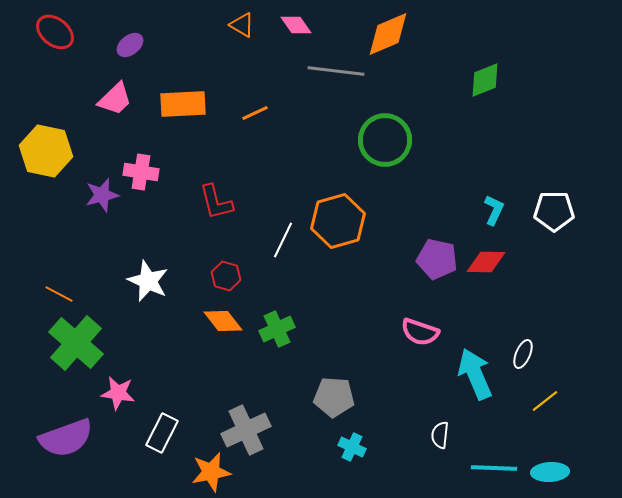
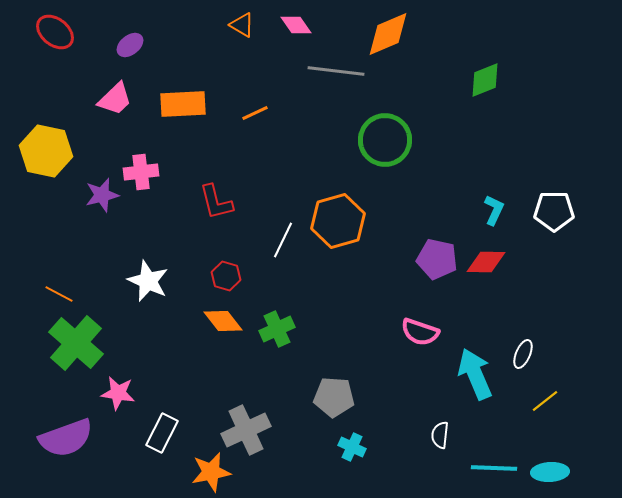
pink cross at (141, 172): rotated 16 degrees counterclockwise
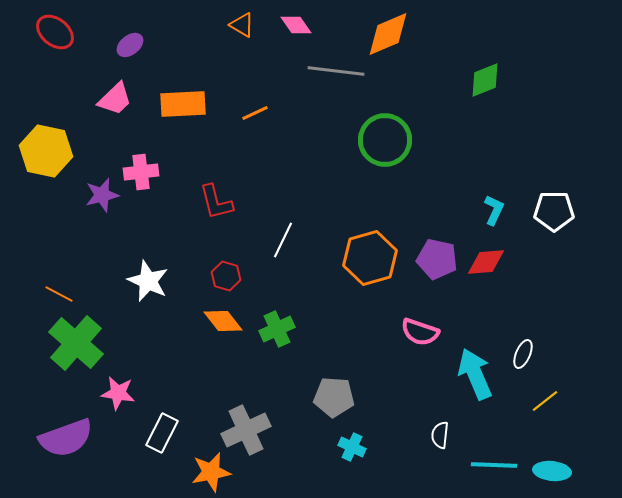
orange hexagon at (338, 221): moved 32 px right, 37 px down
red diamond at (486, 262): rotated 6 degrees counterclockwise
cyan line at (494, 468): moved 3 px up
cyan ellipse at (550, 472): moved 2 px right, 1 px up; rotated 9 degrees clockwise
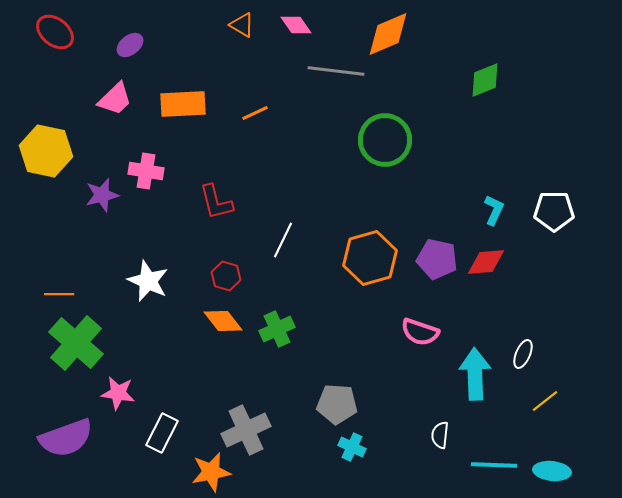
pink cross at (141, 172): moved 5 px right, 1 px up; rotated 16 degrees clockwise
orange line at (59, 294): rotated 28 degrees counterclockwise
cyan arrow at (475, 374): rotated 21 degrees clockwise
gray pentagon at (334, 397): moved 3 px right, 7 px down
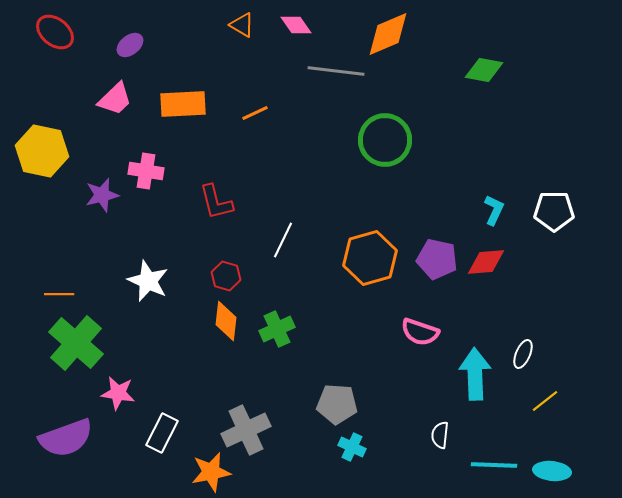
green diamond at (485, 80): moved 1 px left, 10 px up; rotated 33 degrees clockwise
yellow hexagon at (46, 151): moved 4 px left
orange diamond at (223, 321): moved 3 px right; rotated 45 degrees clockwise
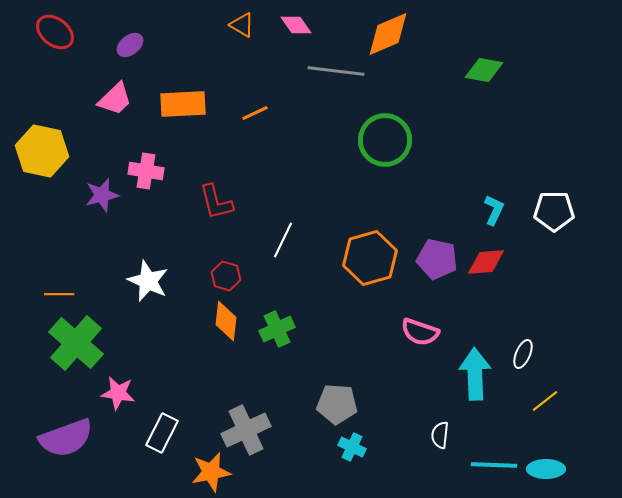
cyan ellipse at (552, 471): moved 6 px left, 2 px up; rotated 6 degrees counterclockwise
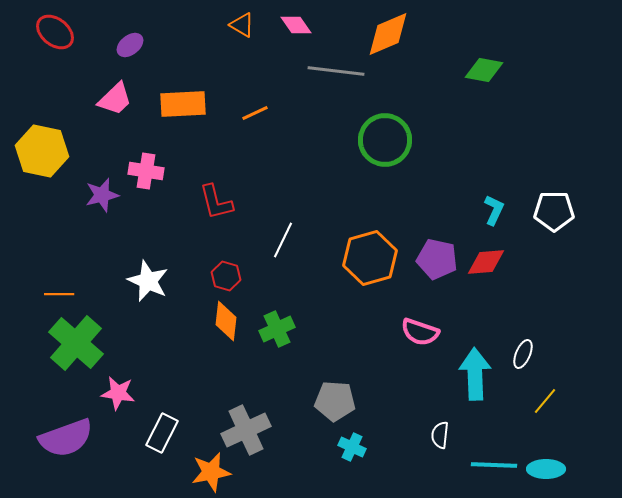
yellow line at (545, 401): rotated 12 degrees counterclockwise
gray pentagon at (337, 404): moved 2 px left, 3 px up
